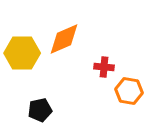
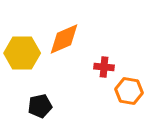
black pentagon: moved 4 px up
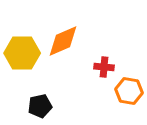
orange diamond: moved 1 px left, 2 px down
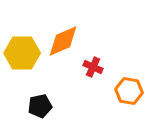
red cross: moved 11 px left; rotated 18 degrees clockwise
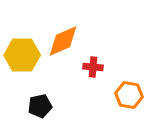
yellow hexagon: moved 2 px down
red cross: rotated 18 degrees counterclockwise
orange hexagon: moved 4 px down
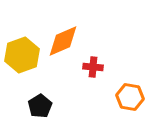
yellow hexagon: rotated 20 degrees counterclockwise
orange hexagon: moved 1 px right, 2 px down
black pentagon: rotated 20 degrees counterclockwise
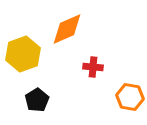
orange diamond: moved 4 px right, 12 px up
yellow hexagon: moved 1 px right, 1 px up
black pentagon: moved 3 px left, 6 px up
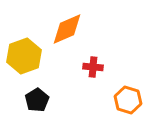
yellow hexagon: moved 1 px right, 2 px down
orange hexagon: moved 2 px left, 3 px down; rotated 8 degrees clockwise
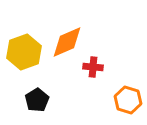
orange diamond: moved 13 px down
yellow hexagon: moved 4 px up
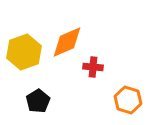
black pentagon: moved 1 px right, 1 px down
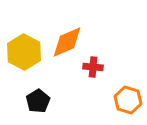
yellow hexagon: rotated 12 degrees counterclockwise
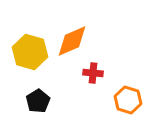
orange diamond: moved 5 px right, 1 px up
yellow hexagon: moved 6 px right; rotated 12 degrees counterclockwise
red cross: moved 6 px down
